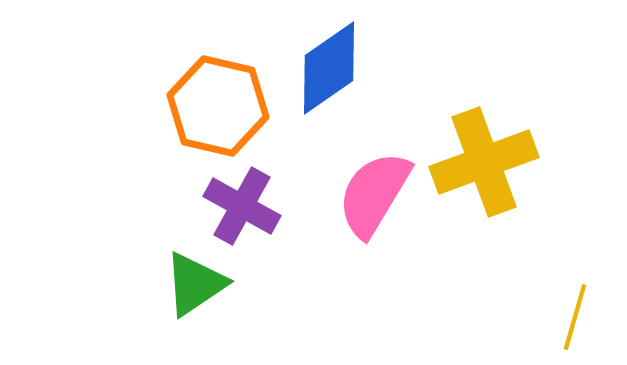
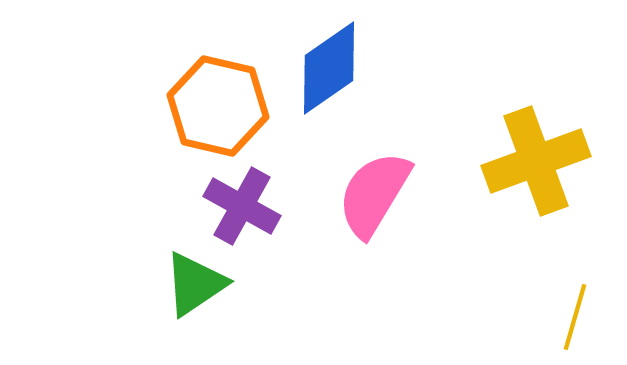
yellow cross: moved 52 px right, 1 px up
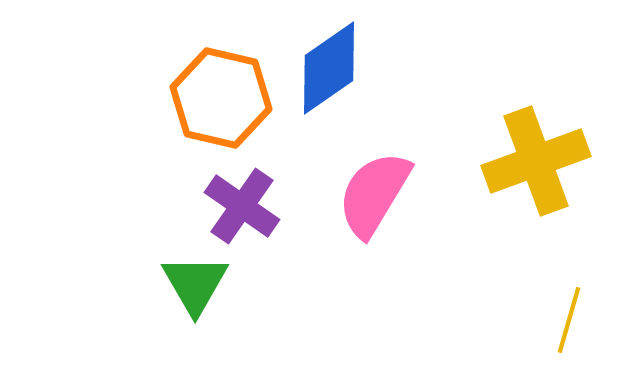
orange hexagon: moved 3 px right, 8 px up
purple cross: rotated 6 degrees clockwise
green triangle: rotated 26 degrees counterclockwise
yellow line: moved 6 px left, 3 px down
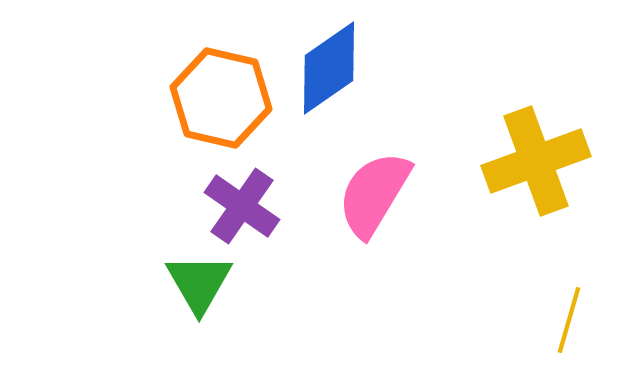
green triangle: moved 4 px right, 1 px up
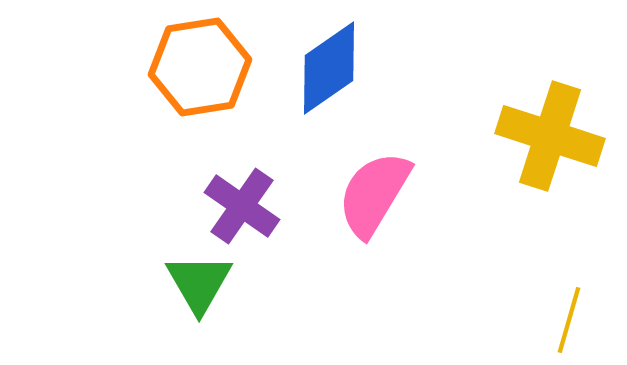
orange hexagon: moved 21 px left, 31 px up; rotated 22 degrees counterclockwise
yellow cross: moved 14 px right, 25 px up; rotated 38 degrees clockwise
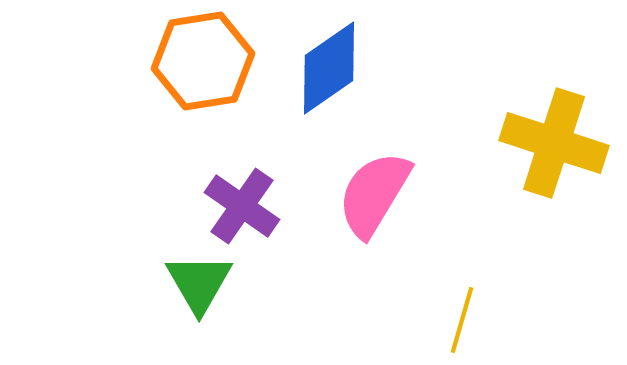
orange hexagon: moved 3 px right, 6 px up
yellow cross: moved 4 px right, 7 px down
yellow line: moved 107 px left
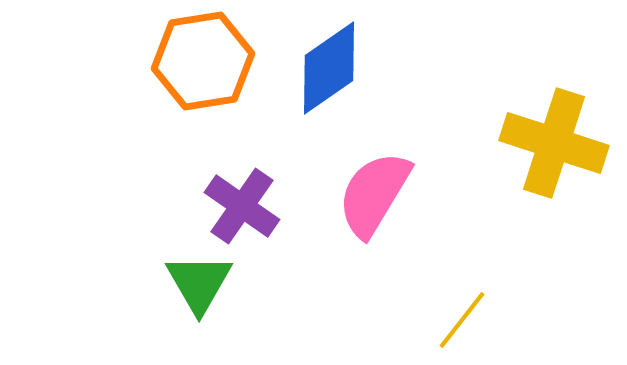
yellow line: rotated 22 degrees clockwise
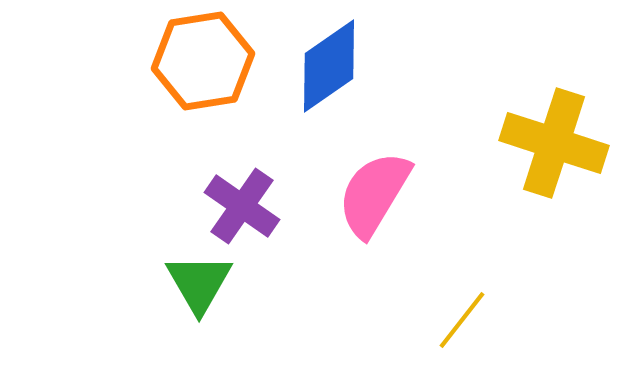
blue diamond: moved 2 px up
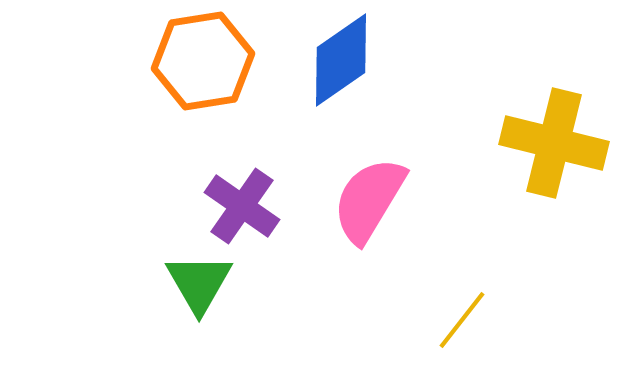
blue diamond: moved 12 px right, 6 px up
yellow cross: rotated 4 degrees counterclockwise
pink semicircle: moved 5 px left, 6 px down
